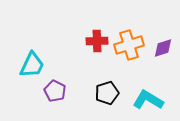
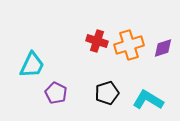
red cross: rotated 20 degrees clockwise
purple pentagon: moved 1 px right, 2 px down
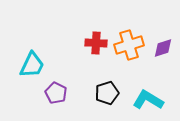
red cross: moved 1 px left, 2 px down; rotated 15 degrees counterclockwise
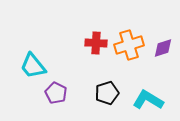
cyan trapezoid: moved 1 px right, 1 px down; rotated 116 degrees clockwise
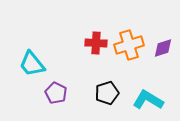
cyan trapezoid: moved 1 px left, 2 px up
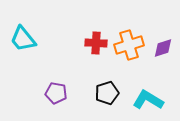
cyan trapezoid: moved 9 px left, 25 px up
purple pentagon: rotated 15 degrees counterclockwise
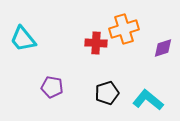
orange cross: moved 5 px left, 16 px up
purple pentagon: moved 4 px left, 6 px up
cyan L-shape: rotated 8 degrees clockwise
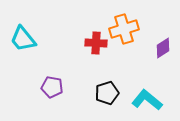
purple diamond: rotated 15 degrees counterclockwise
cyan L-shape: moved 1 px left
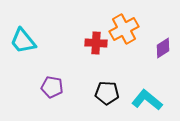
orange cross: rotated 12 degrees counterclockwise
cyan trapezoid: moved 2 px down
black pentagon: rotated 20 degrees clockwise
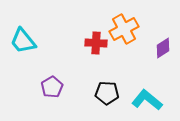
purple pentagon: rotated 30 degrees clockwise
